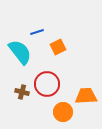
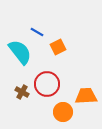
blue line: rotated 48 degrees clockwise
brown cross: rotated 16 degrees clockwise
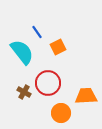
blue line: rotated 24 degrees clockwise
cyan semicircle: moved 2 px right
red circle: moved 1 px right, 1 px up
brown cross: moved 2 px right
orange circle: moved 2 px left, 1 px down
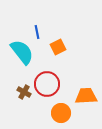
blue line: rotated 24 degrees clockwise
red circle: moved 1 px left, 1 px down
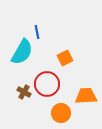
orange square: moved 7 px right, 11 px down
cyan semicircle: rotated 68 degrees clockwise
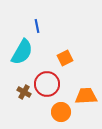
blue line: moved 6 px up
orange circle: moved 1 px up
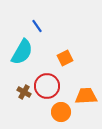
blue line: rotated 24 degrees counterclockwise
red circle: moved 2 px down
